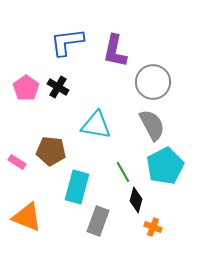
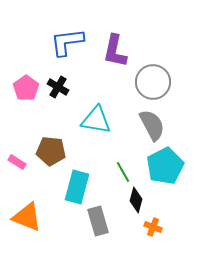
cyan triangle: moved 5 px up
gray rectangle: rotated 36 degrees counterclockwise
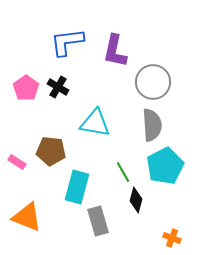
cyan triangle: moved 1 px left, 3 px down
gray semicircle: rotated 24 degrees clockwise
orange cross: moved 19 px right, 11 px down
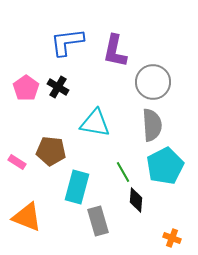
black diamond: rotated 10 degrees counterclockwise
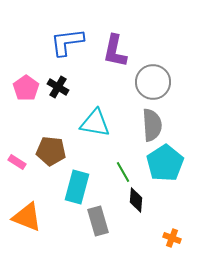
cyan pentagon: moved 3 px up; rotated 6 degrees counterclockwise
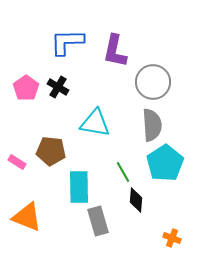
blue L-shape: rotated 6 degrees clockwise
cyan rectangle: moved 2 px right; rotated 16 degrees counterclockwise
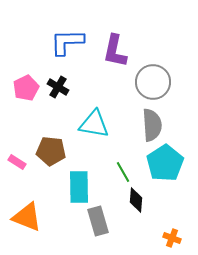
pink pentagon: rotated 10 degrees clockwise
cyan triangle: moved 1 px left, 1 px down
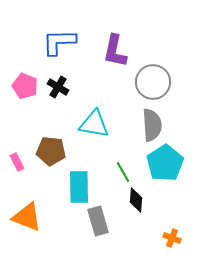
blue L-shape: moved 8 px left
pink pentagon: moved 1 px left, 2 px up; rotated 25 degrees counterclockwise
pink rectangle: rotated 30 degrees clockwise
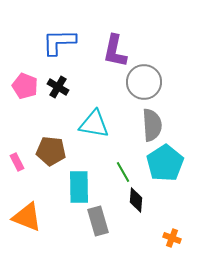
gray circle: moved 9 px left
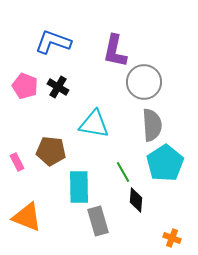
blue L-shape: moved 6 px left; rotated 21 degrees clockwise
